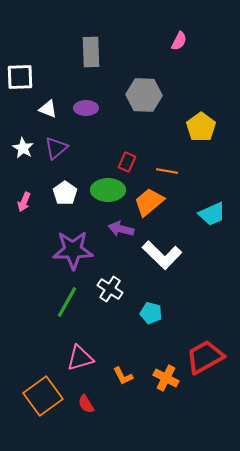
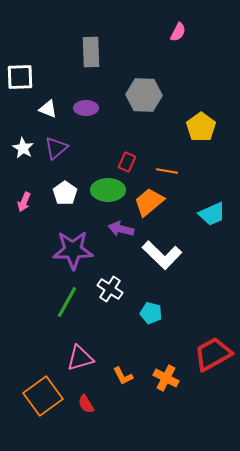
pink semicircle: moved 1 px left, 9 px up
red trapezoid: moved 8 px right, 3 px up
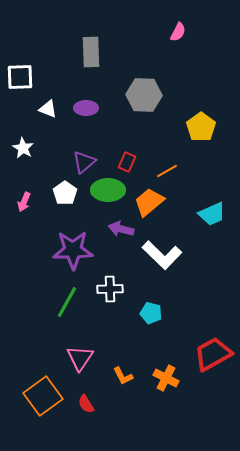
purple triangle: moved 28 px right, 14 px down
orange line: rotated 40 degrees counterclockwise
white cross: rotated 35 degrees counterclockwise
pink triangle: rotated 40 degrees counterclockwise
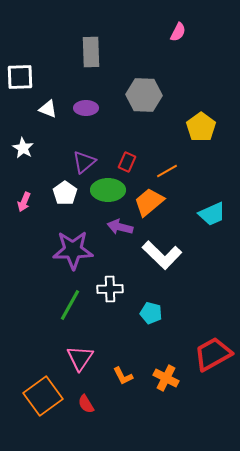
purple arrow: moved 1 px left, 2 px up
green line: moved 3 px right, 3 px down
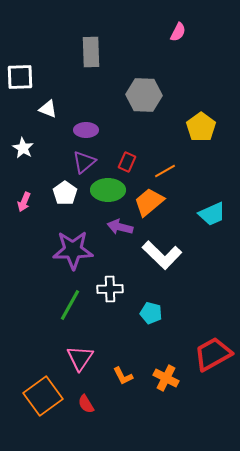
purple ellipse: moved 22 px down
orange line: moved 2 px left
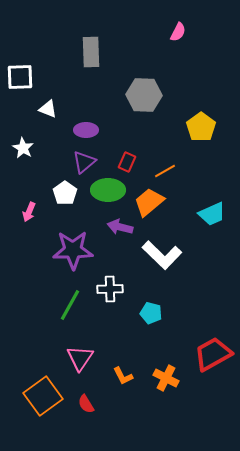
pink arrow: moved 5 px right, 10 px down
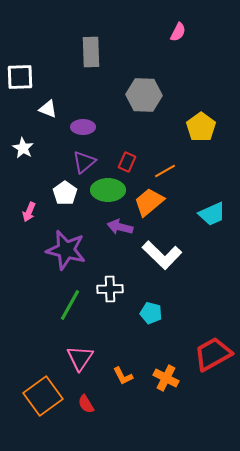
purple ellipse: moved 3 px left, 3 px up
purple star: moved 7 px left; rotated 15 degrees clockwise
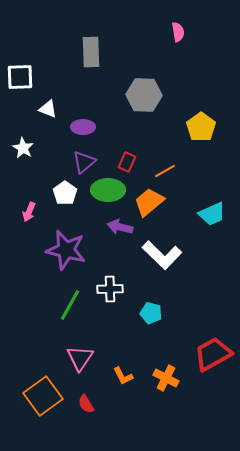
pink semicircle: rotated 36 degrees counterclockwise
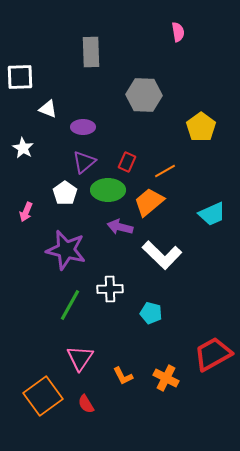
pink arrow: moved 3 px left
